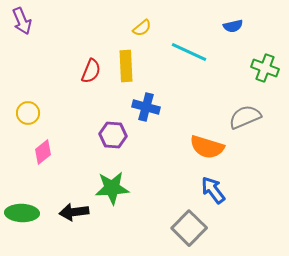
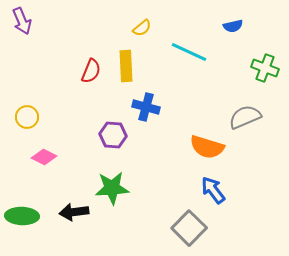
yellow circle: moved 1 px left, 4 px down
pink diamond: moved 1 px right, 5 px down; rotated 65 degrees clockwise
green ellipse: moved 3 px down
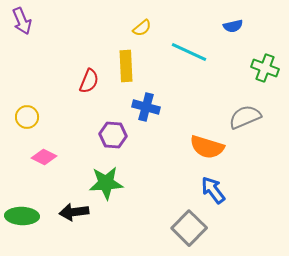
red semicircle: moved 2 px left, 10 px down
green star: moved 6 px left, 5 px up
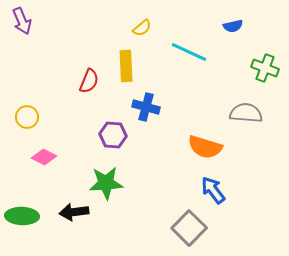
gray semicircle: moved 1 px right, 4 px up; rotated 28 degrees clockwise
orange semicircle: moved 2 px left
